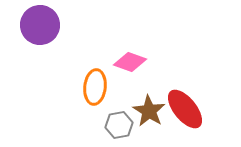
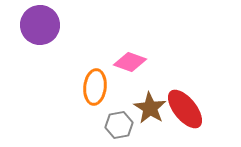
brown star: moved 1 px right, 3 px up
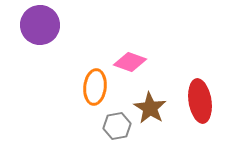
red ellipse: moved 15 px right, 8 px up; rotated 30 degrees clockwise
gray hexagon: moved 2 px left, 1 px down
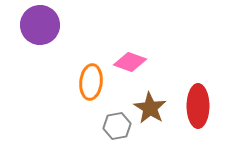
orange ellipse: moved 4 px left, 5 px up
red ellipse: moved 2 px left, 5 px down; rotated 9 degrees clockwise
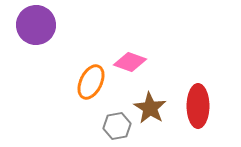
purple circle: moved 4 px left
orange ellipse: rotated 20 degrees clockwise
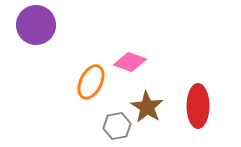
brown star: moved 3 px left, 1 px up
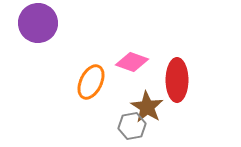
purple circle: moved 2 px right, 2 px up
pink diamond: moved 2 px right
red ellipse: moved 21 px left, 26 px up
gray hexagon: moved 15 px right
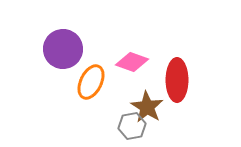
purple circle: moved 25 px right, 26 px down
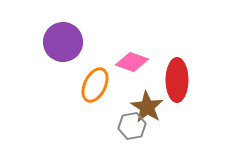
purple circle: moved 7 px up
orange ellipse: moved 4 px right, 3 px down
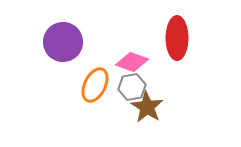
red ellipse: moved 42 px up
gray hexagon: moved 39 px up
